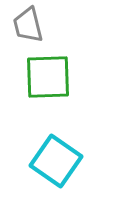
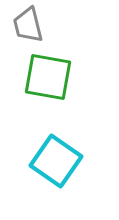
green square: rotated 12 degrees clockwise
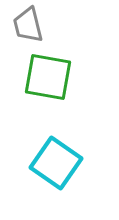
cyan square: moved 2 px down
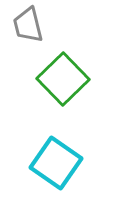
green square: moved 15 px right, 2 px down; rotated 36 degrees clockwise
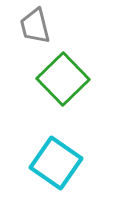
gray trapezoid: moved 7 px right, 1 px down
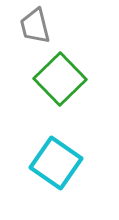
green square: moved 3 px left
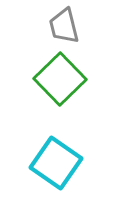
gray trapezoid: moved 29 px right
